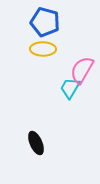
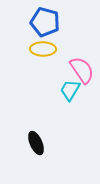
pink semicircle: rotated 116 degrees clockwise
cyan trapezoid: moved 2 px down
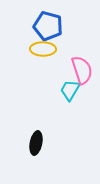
blue pentagon: moved 3 px right, 4 px down
pink semicircle: rotated 16 degrees clockwise
black ellipse: rotated 35 degrees clockwise
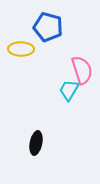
blue pentagon: moved 1 px down
yellow ellipse: moved 22 px left
cyan trapezoid: moved 1 px left
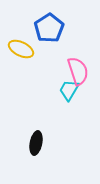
blue pentagon: moved 1 px right, 1 px down; rotated 24 degrees clockwise
yellow ellipse: rotated 25 degrees clockwise
pink semicircle: moved 4 px left, 1 px down
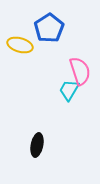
yellow ellipse: moved 1 px left, 4 px up; rotated 10 degrees counterclockwise
pink semicircle: moved 2 px right
black ellipse: moved 1 px right, 2 px down
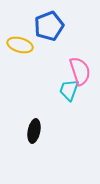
blue pentagon: moved 2 px up; rotated 12 degrees clockwise
cyan trapezoid: rotated 10 degrees counterclockwise
black ellipse: moved 3 px left, 14 px up
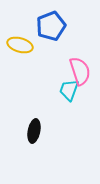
blue pentagon: moved 2 px right
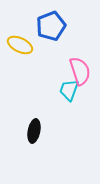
yellow ellipse: rotated 10 degrees clockwise
